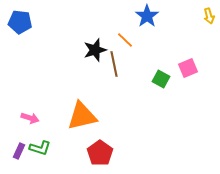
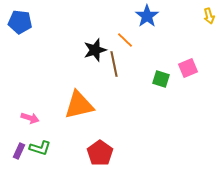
green square: rotated 12 degrees counterclockwise
orange triangle: moved 3 px left, 11 px up
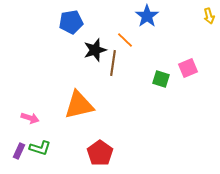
blue pentagon: moved 51 px right; rotated 15 degrees counterclockwise
brown line: moved 1 px left, 1 px up; rotated 20 degrees clockwise
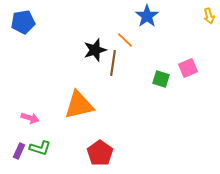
blue pentagon: moved 48 px left
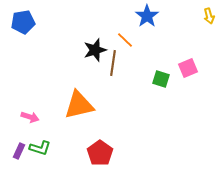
pink arrow: moved 1 px up
